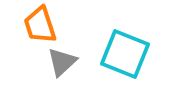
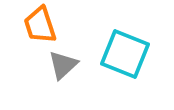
gray triangle: moved 1 px right, 3 px down
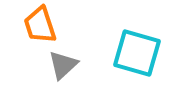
cyan square: moved 12 px right, 1 px up; rotated 6 degrees counterclockwise
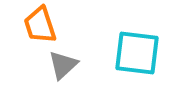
cyan square: rotated 9 degrees counterclockwise
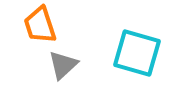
cyan square: rotated 9 degrees clockwise
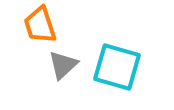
cyan square: moved 20 px left, 14 px down
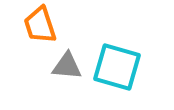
gray triangle: moved 4 px right, 1 px down; rotated 48 degrees clockwise
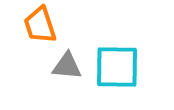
cyan square: rotated 15 degrees counterclockwise
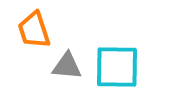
orange trapezoid: moved 6 px left, 5 px down
